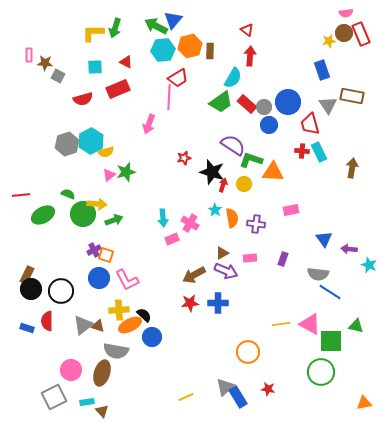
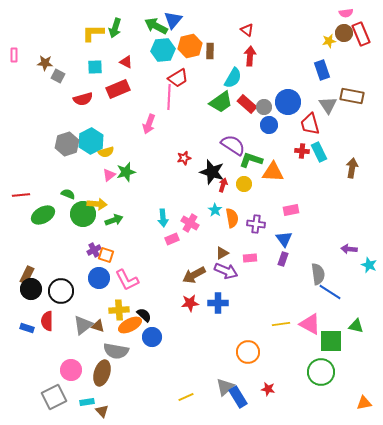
pink rectangle at (29, 55): moved 15 px left
blue triangle at (324, 239): moved 40 px left
gray semicircle at (318, 274): rotated 105 degrees counterclockwise
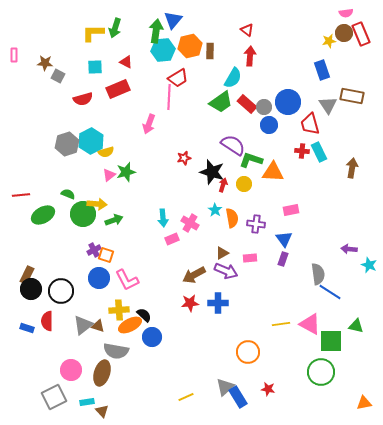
green arrow at (156, 26): moved 5 px down; rotated 70 degrees clockwise
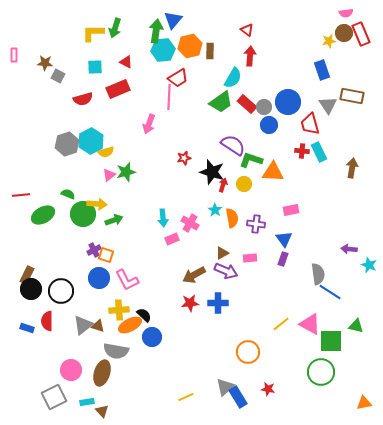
yellow line at (281, 324): rotated 30 degrees counterclockwise
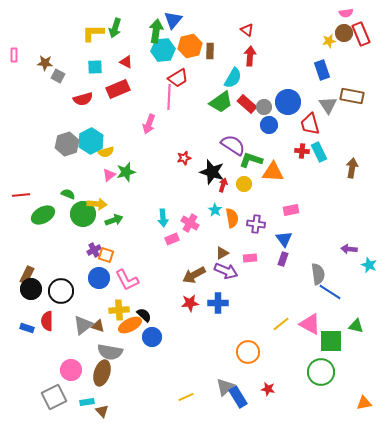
gray semicircle at (116, 351): moved 6 px left, 1 px down
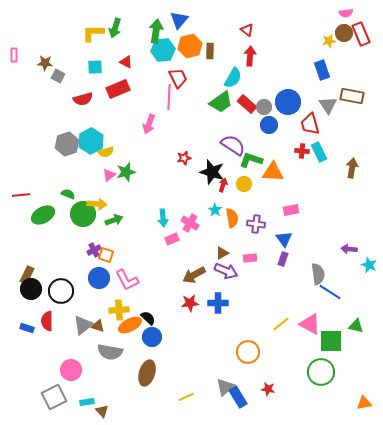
blue triangle at (173, 20): moved 6 px right
red trapezoid at (178, 78): rotated 85 degrees counterclockwise
black semicircle at (144, 315): moved 4 px right, 3 px down
brown ellipse at (102, 373): moved 45 px right
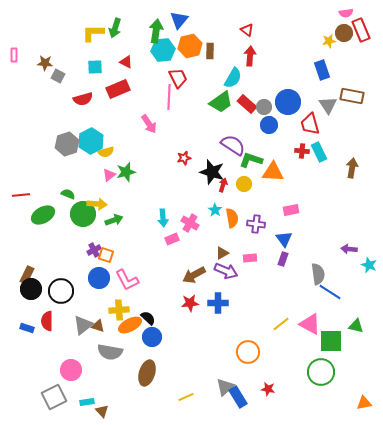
red rectangle at (361, 34): moved 4 px up
pink arrow at (149, 124): rotated 54 degrees counterclockwise
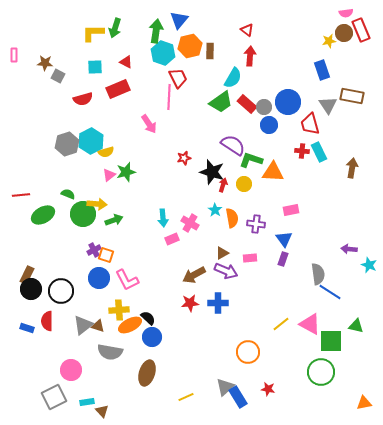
cyan hexagon at (163, 50): moved 3 px down; rotated 25 degrees clockwise
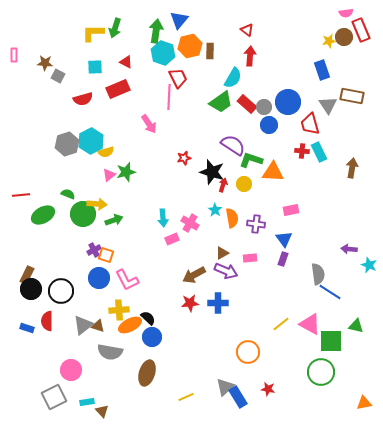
brown circle at (344, 33): moved 4 px down
